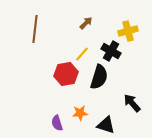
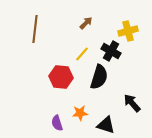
red hexagon: moved 5 px left, 3 px down; rotated 15 degrees clockwise
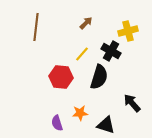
brown line: moved 1 px right, 2 px up
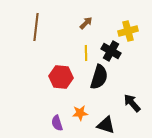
yellow line: moved 4 px right, 1 px up; rotated 42 degrees counterclockwise
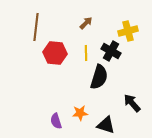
red hexagon: moved 6 px left, 24 px up
purple semicircle: moved 1 px left, 2 px up
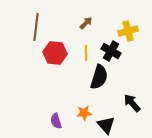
orange star: moved 4 px right
black triangle: rotated 30 degrees clockwise
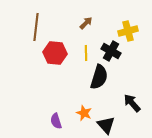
orange star: rotated 28 degrees clockwise
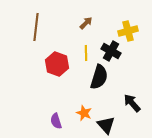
red hexagon: moved 2 px right, 11 px down; rotated 15 degrees clockwise
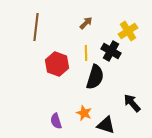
yellow cross: rotated 18 degrees counterclockwise
black semicircle: moved 4 px left
black triangle: rotated 30 degrees counterclockwise
